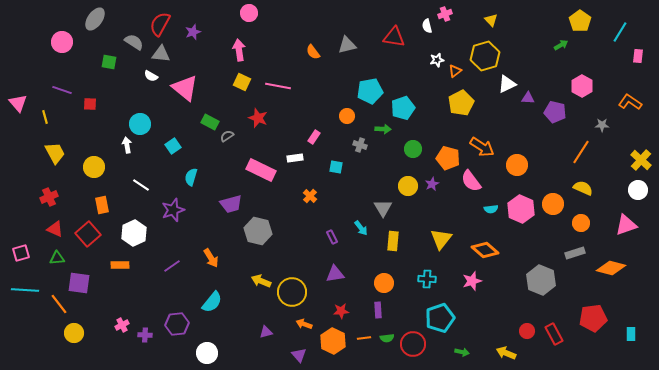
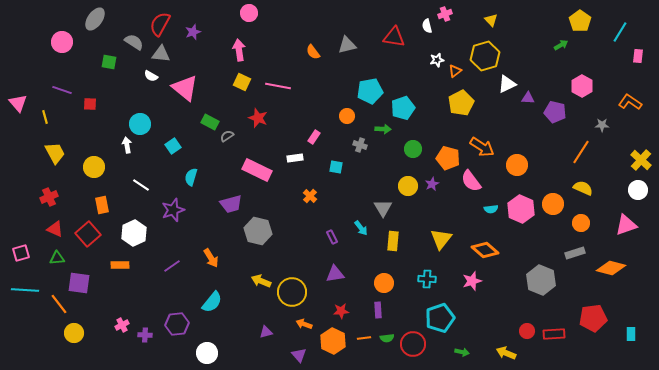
pink rectangle at (261, 170): moved 4 px left
red rectangle at (554, 334): rotated 65 degrees counterclockwise
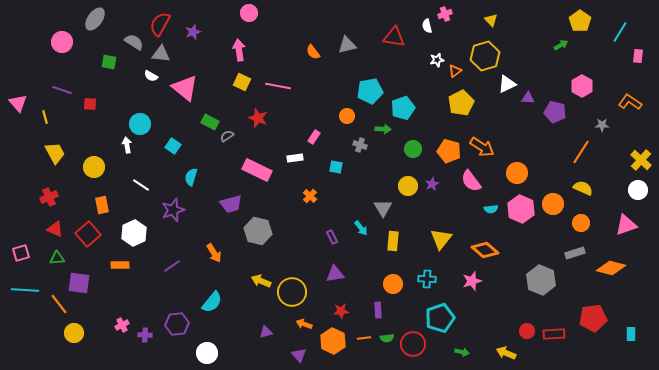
cyan square at (173, 146): rotated 21 degrees counterclockwise
orange pentagon at (448, 158): moved 1 px right, 7 px up
orange circle at (517, 165): moved 8 px down
orange arrow at (211, 258): moved 3 px right, 5 px up
orange circle at (384, 283): moved 9 px right, 1 px down
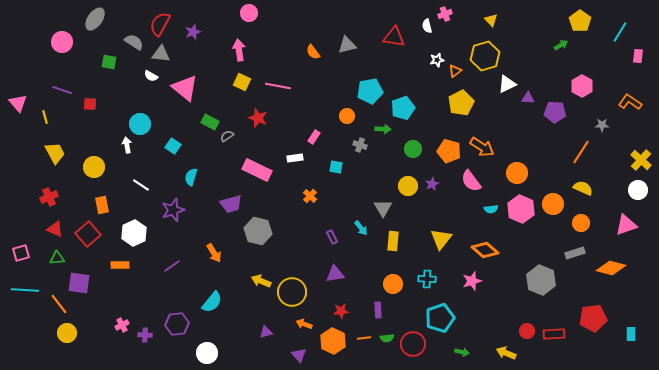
purple pentagon at (555, 112): rotated 10 degrees counterclockwise
yellow circle at (74, 333): moved 7 px left
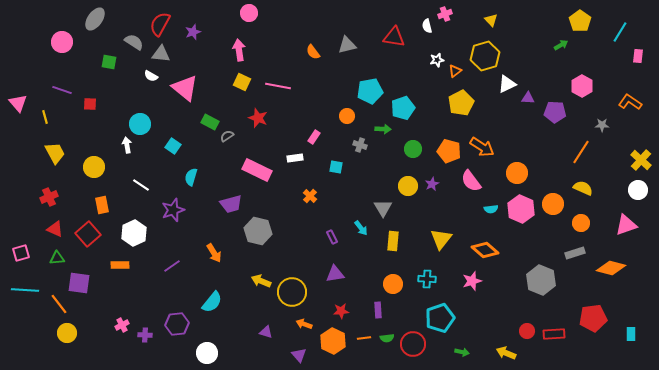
purple triangle at (266, 332): rotated 32 degrees clockwise
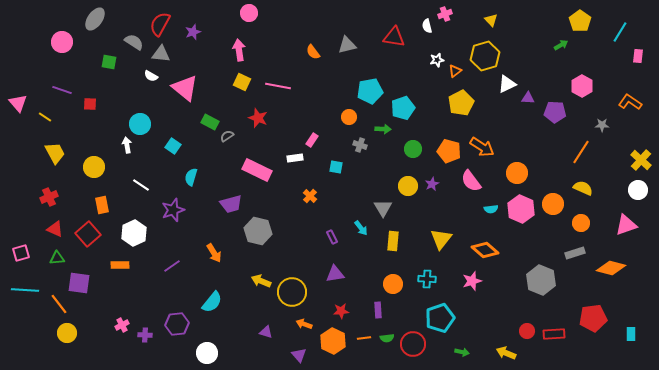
orange circle at (347, 116): moved 2 px right, 1 px down
yellow line at (45, 117): rotated 40 degrees counterclockwise
pink rectangle at (314, 137): moved 2 px left, 3 px down
